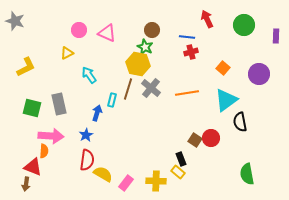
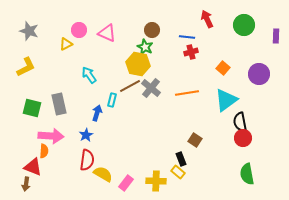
gray star: moved 14 px right, 10 px down
yellow triangle: moved 1 px left, 9 px up
brown line: moved 2 px right, 3 px up; rotated 45 degrees clockwise
red circle: moved 32 px right
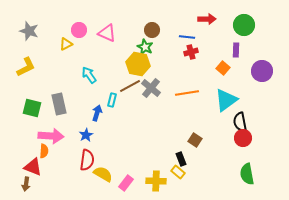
red arrow: rotated 114 degrees clockwise
purple rectangle: moved 40 px left, 14 px down
purple circle: moved 3 px right, 3 px up
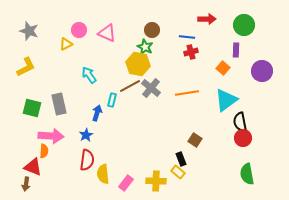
yellow semicircle: rotated 126 degrees counterclockwise
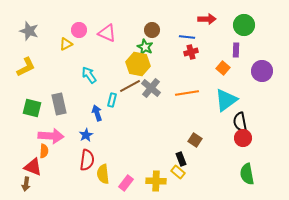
blue arrow: rotated 35 degrees counterclockwise
